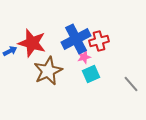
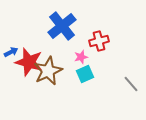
blue cross: moved 14 px left, 13 px up; rotated 12 degrees counterclockwise
red star: moved 3 px left, 19 px down
blue arrow: moved 1 px right, 1 px down
pink star: moved 3 px left
cyan square: moved 6 px left
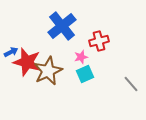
red star: moved 2 px left
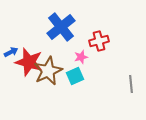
blue cross: moved 1 px left, 1 px down
red star: moved 2 px right
cyan square: moved 10 px left, 2 px down
gray line: rotated 36 degrees clockwise
